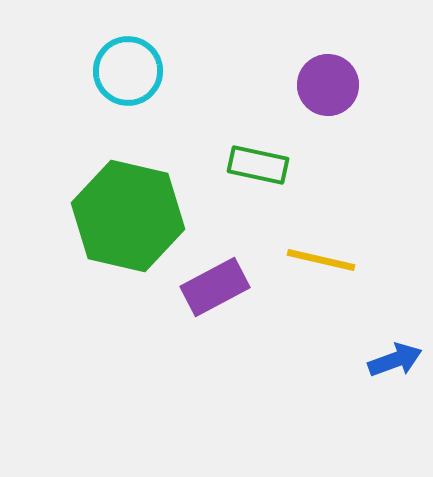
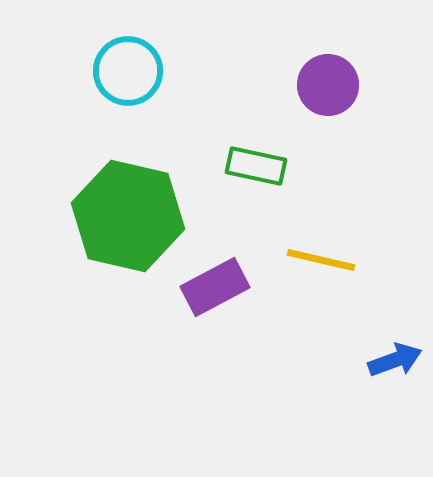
green rectangle: moved 2 px left, 1 px down
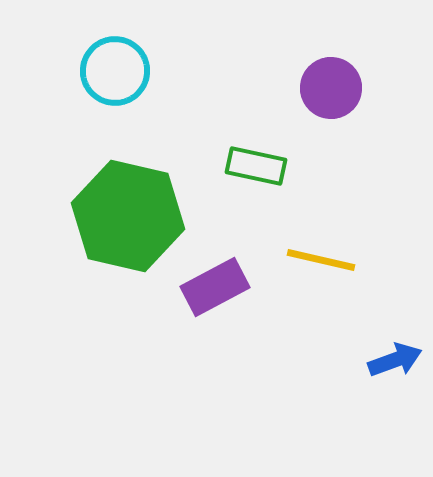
cyan circle: moved 13 px left
purple circle: moved 3 px right, 3 px down
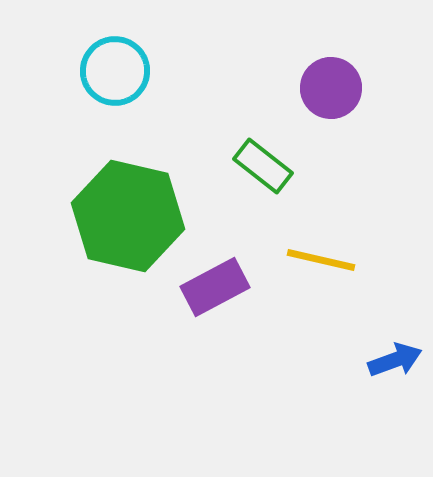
green rectangle: moved 7 px right; rotated 26 degrees clockwise
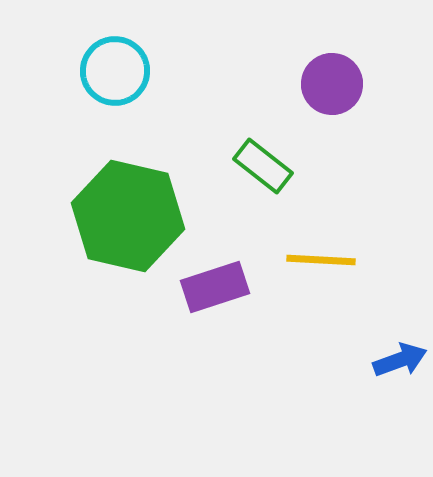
purple circle: moved 1 px right, 4 px up
yellow line: rotated 10 degrees counterclockwise
purple rectangle: rotated 10 degrees clockwise
blue arrow: moved 5 px right
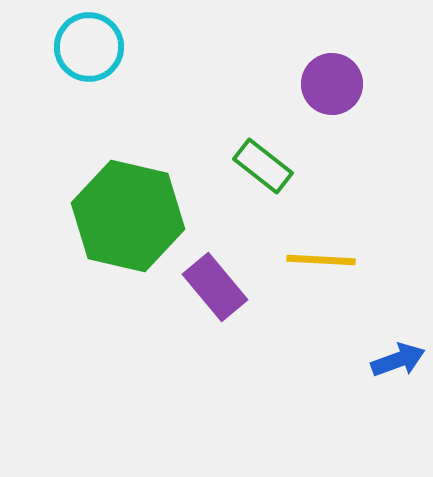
cyan circle: moved 26 px left, 24 px up
purple rectangle: rotated 68 degrees clockwise
blue arrow: moved 2 px left
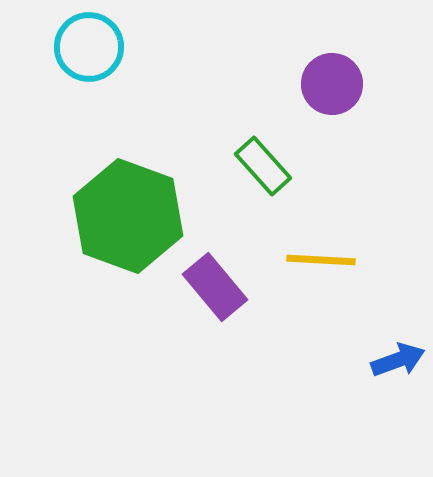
green rectangle: rotated 10 degrees clockwise
green hexagon: rotated 7 degrees clockwise
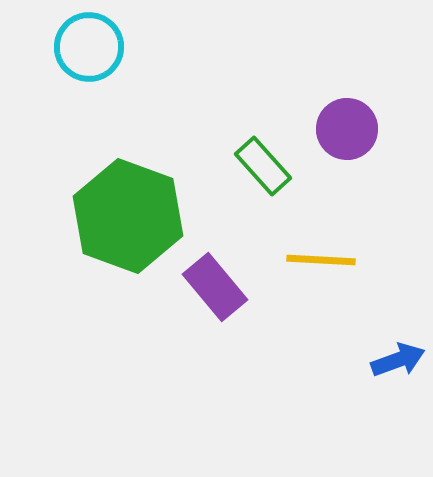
purple circle: moved 15 px right, 45 px down
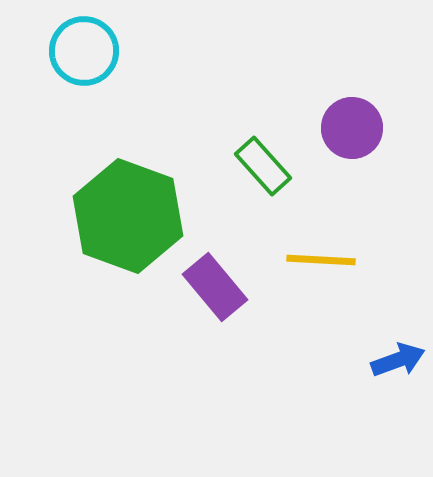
cyan circle: moved 5 px left, 4 px down
purple circle: moved 5 px right, 1 px up
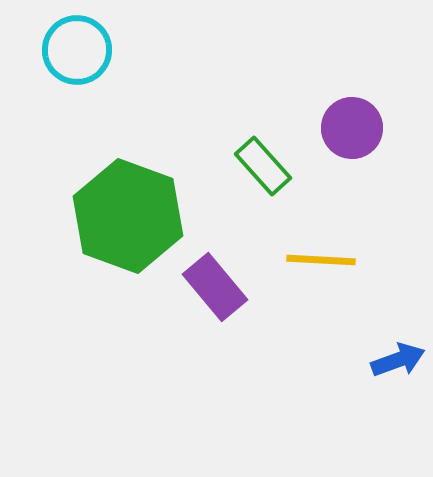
cyan circle: moved 7 px left, 1 px up
